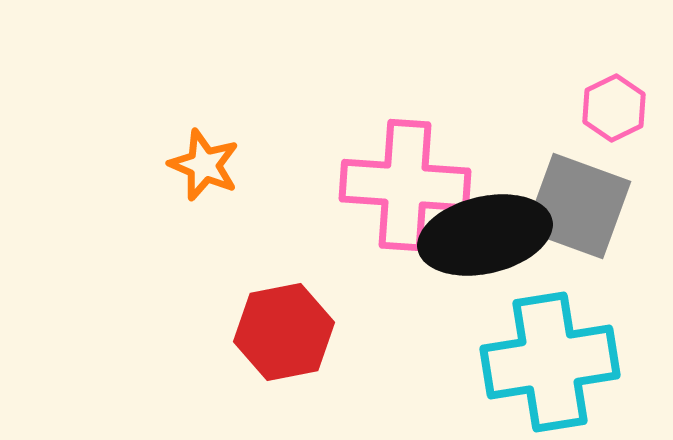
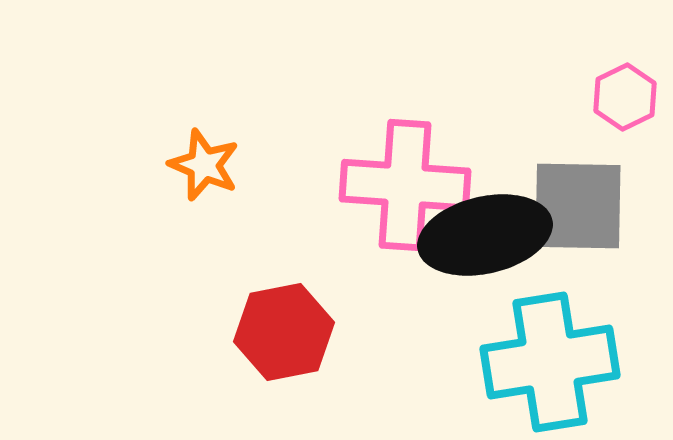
pink hexagon: moved 11 px right, 11 px up
gray square: rotated 19 degrees counterclockwise
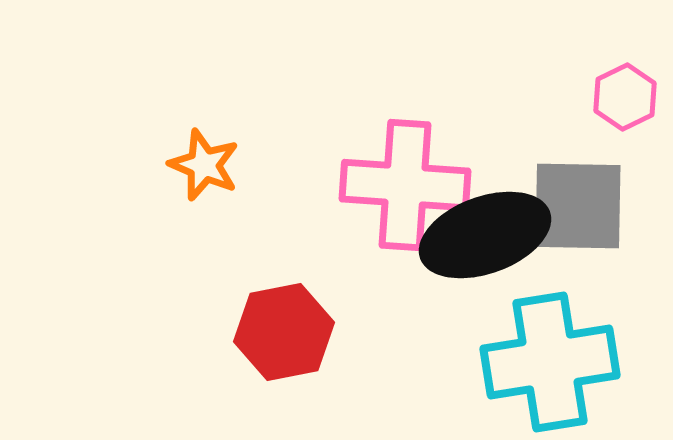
black ellipse: rotated 7 degrees counterclockwise
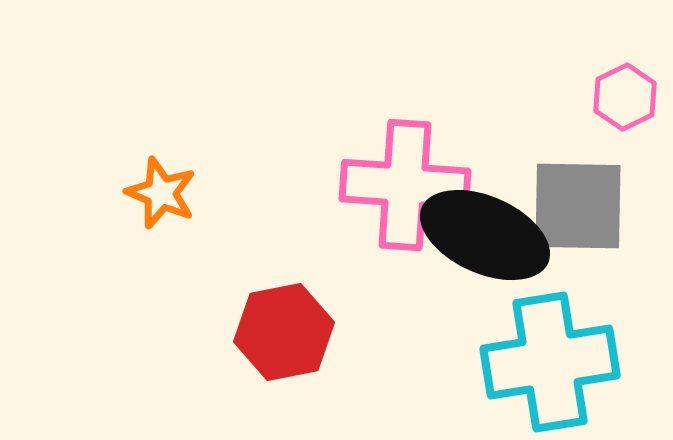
orange star: moved 43 px left, 28 px down
black ellipse: rotated 44 degrees clockwise
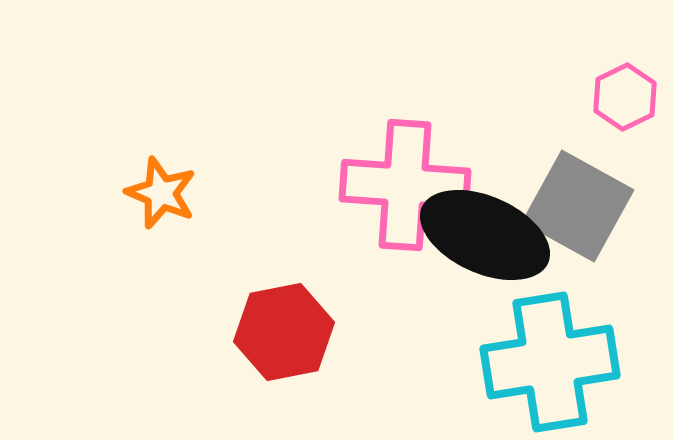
gray square: rotated 28 degrees clockwise
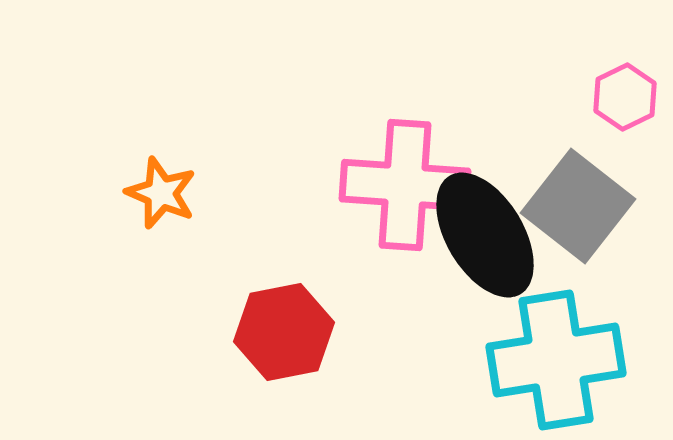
gray square: rotated 9 degrees clockwise
black ellipse: rotated 35 degrees clockwise
cyan cross: moved 6 px right, 2 px up
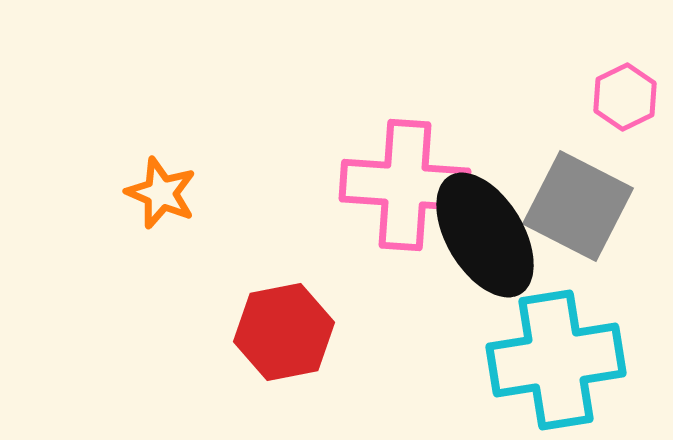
gray square: rotated 11 degrees counterclockwise
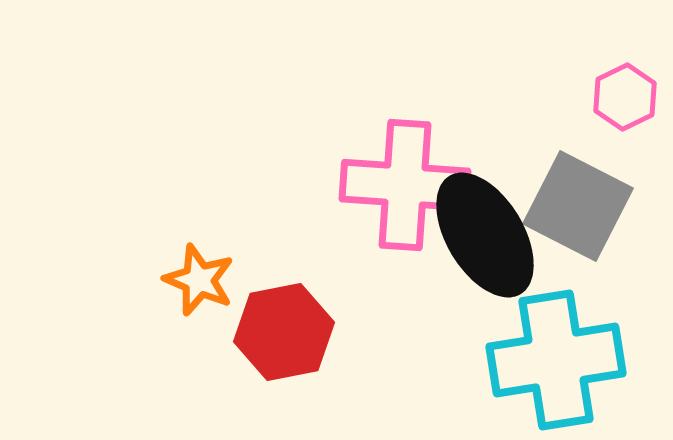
orange star: moved 38 px right, 87 px down
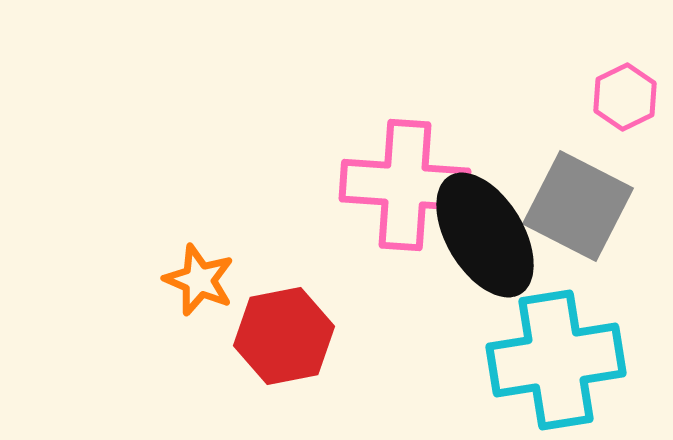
red hexagon: moved 4 px down
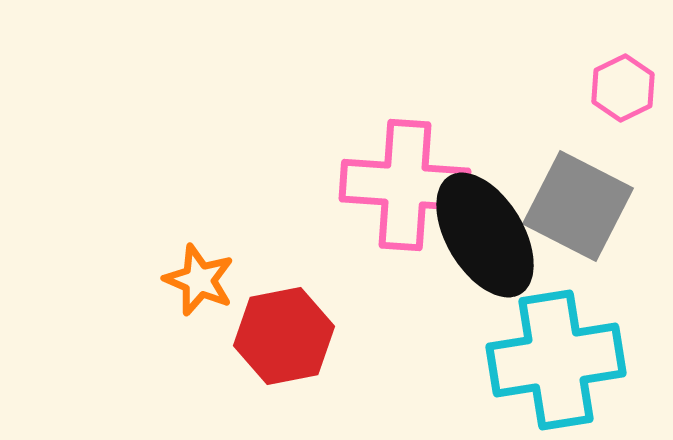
pink hexagon: moved 2 px left, 9 px up
